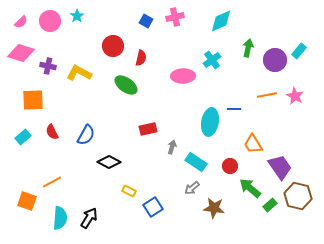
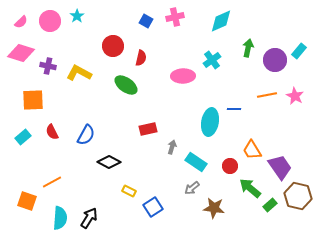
orange trapezoid at (253, 144): moved 1 px left, 6 px down
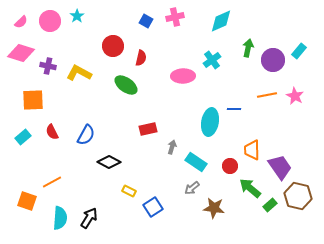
purple circle at (275, 60): moved 2 px left
orange trapezoid at (252, 150): rotated 30 degrees clockwise
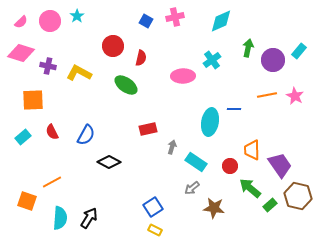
purple trapezoid at (280, 167): moved 2 px up
yellow rectangle at (129, 191): moved 26 px right, 39 px down
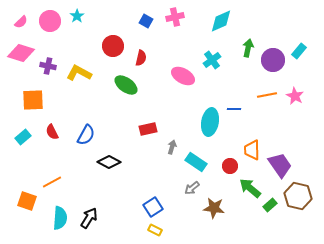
pink ellipse at (183, 76): rotated 30 degrees clockwise
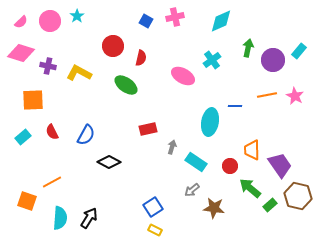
blue line at (234, 109): moved 1 px right, 3 px up
gray arrow at (192, 188): moved 2 px down
